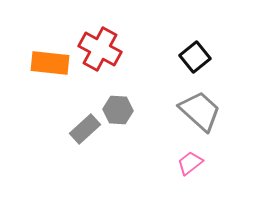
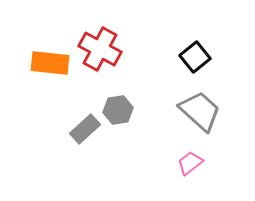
gray hexagon: rotated 12 degrees counterclockwise
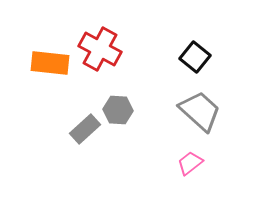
black square: rotated 12 degrees counterclockwise
gray hexagon: rotated 12 degrees clockwise
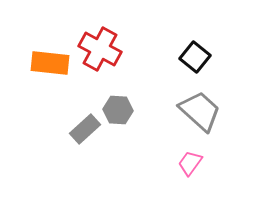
pink trapezoid: rotated 16 degrees counterclockwise
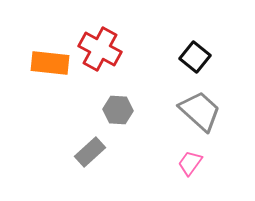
gray rectangle: moved 5 px right, 23 px down
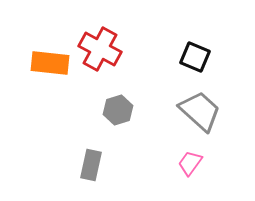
black square: rotated 16 degrees counterclockwise
gray hexagon: rotated 20 degrees counterclockwise
gray rectangle: moved 1 px right, 13 px down; rotated 36 degrees counterclockwise
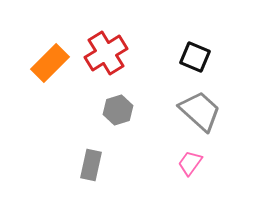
red cross: moved 6 px right, 4 px down; rotated 30 degrees clockwise
orange rectangle: rotated 51 degrees counterclockwise
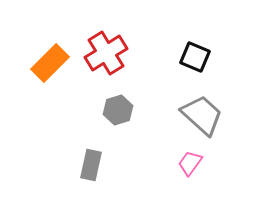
gray trapezoid: moved 2 px right, 4 px down
